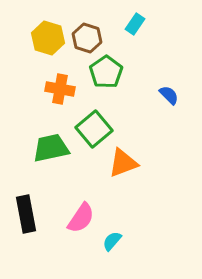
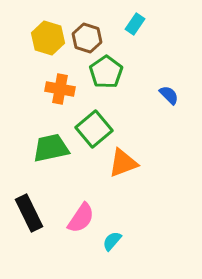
black rectangle: moved 3 px right, 1 px up; rotated 15 degrees counterclockwise
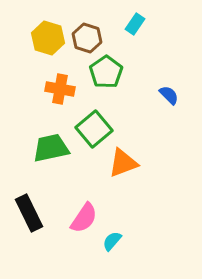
pink semicircle: moved 3 px right
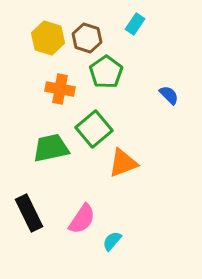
pink semicircle: moved 2 px left, 1 px down
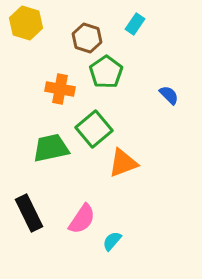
yellow hexagon: moved 22 px left, 15 px up
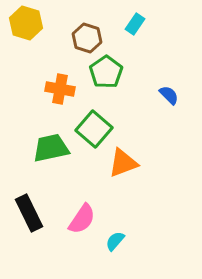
green square: rotated 9 degrees counterclockwise
cyan semicircle: moved 3 px right
